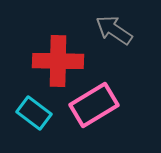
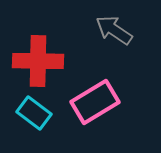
red cross: moved 20 px left
pink rectangle: moved 1 px right, 3 px up
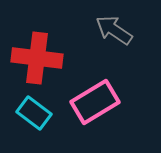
red cross: moved 1 px left, 3 px up; rotated 6 degrees clockwise
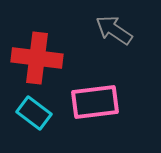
pink rectangle: rotated 24 degrees clockwise
